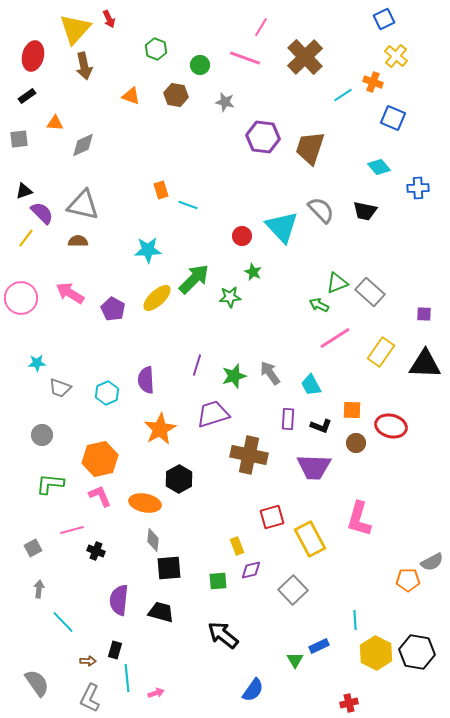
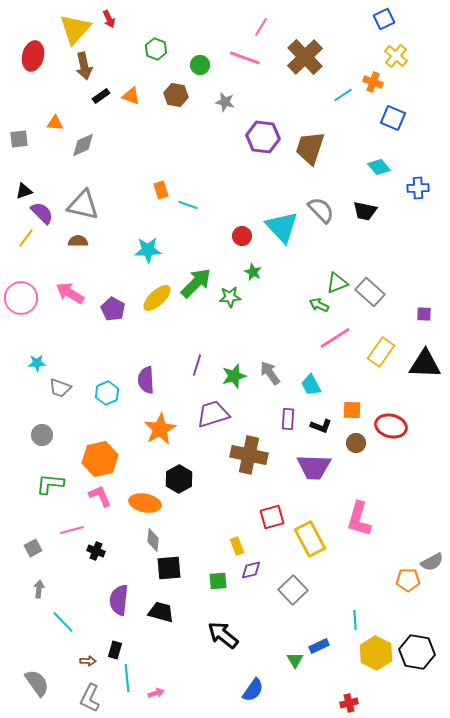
black rectangle at (27, 96): moved 74 px right
green arrow at (194, 279): moved 2 px right, 4 px down
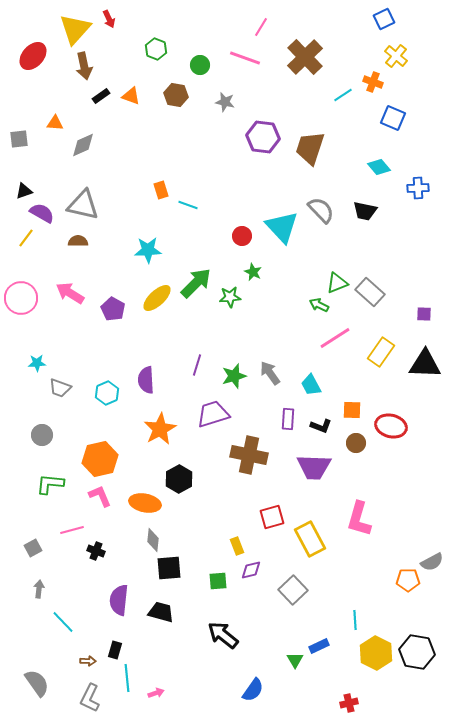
red ellipse at (33, 56): rotated 28 degrees clockwise
purple semicircle at (42, 213): rotated 15 degrees counterclockwise
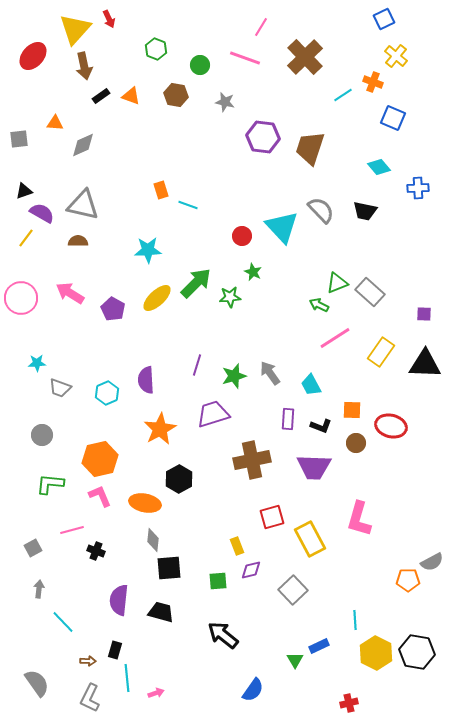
brown cross at (249, 455): moved 3 px right, 5 px down; rotated 24 degrees counterclockwise
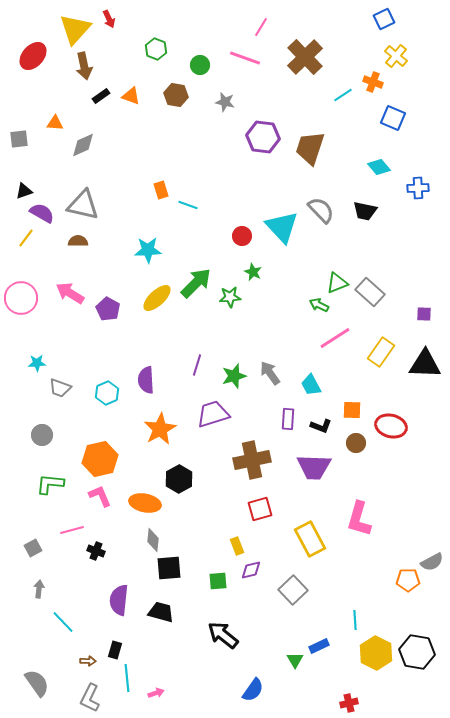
purple pentagon at (113, 309): moved 5 px left
red square at (272, 517): moved 12 px left, 8 px up
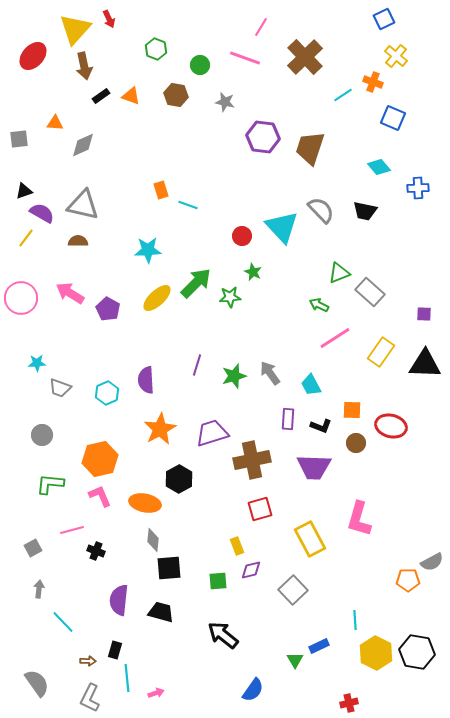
green triangle at (337, 283): moved 2 px right, 10 px up
purple trapezoid at (213, 414): moved 1 px left, 19 px down
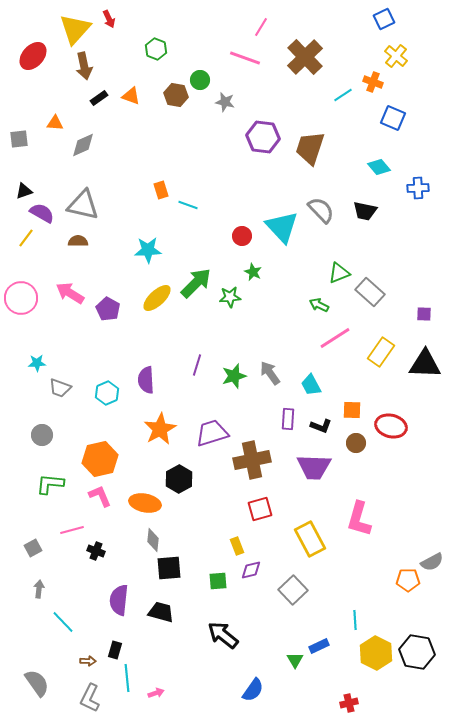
green circle at (200, 65): moved 15 px down
black rectangle at (101, 96): moved 2 px left, 2 px down
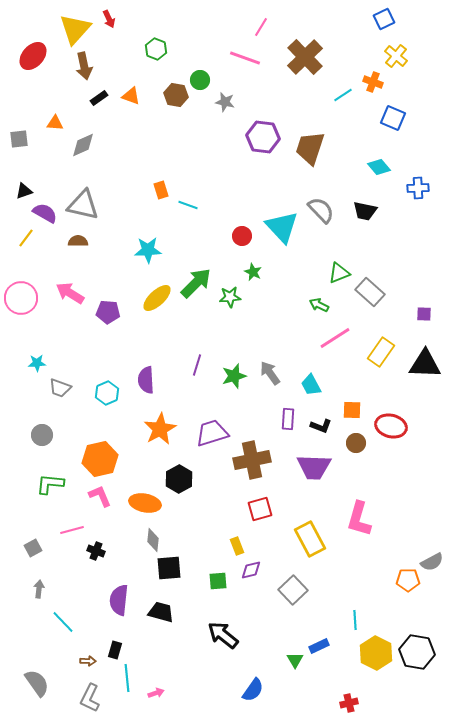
purple semicircle at (42, 213): moved 3 px right
purple pentagon at (108, 309): moved 3 px down; rotated 25 degrees counterclockwise
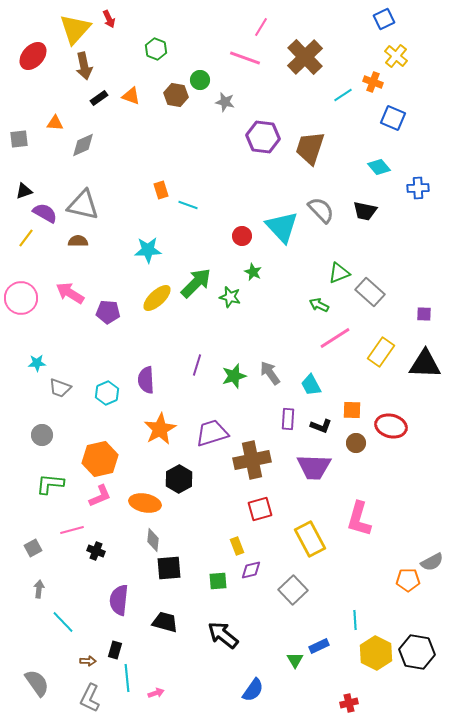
green star at (230, 297): rotated 20 degrees clockwise
pink L-shape at (100, 496): rotated 90 degrees clockwise
black trapezoid at (161, 612): moved 4 px right, 10 px down
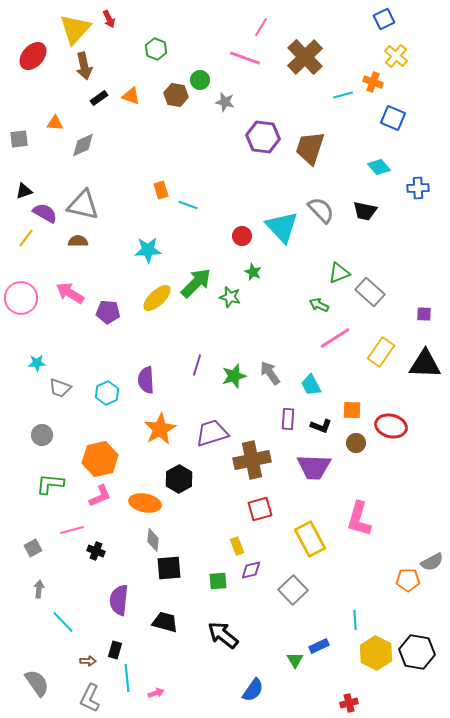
cyan line at (343, 95): rotated 18 degrees clockwise
